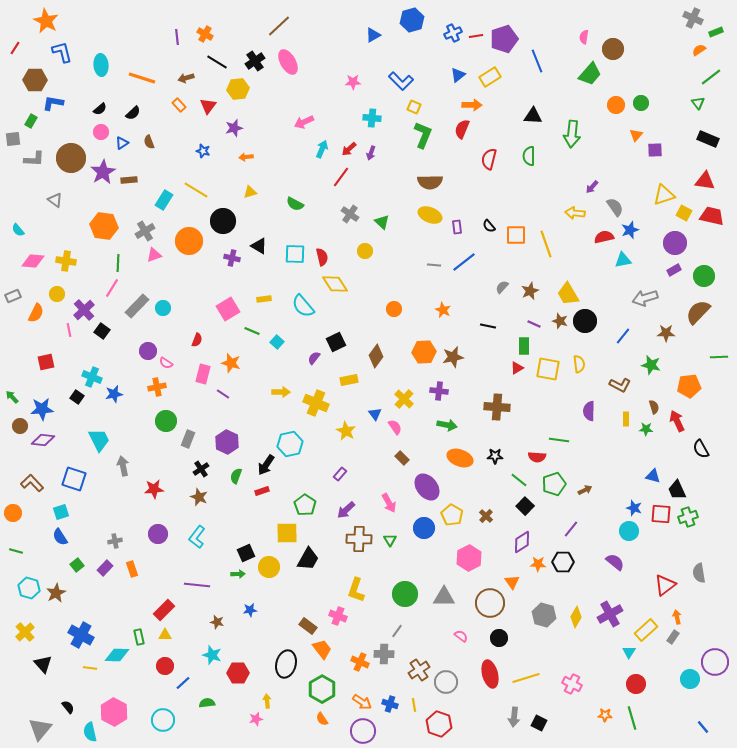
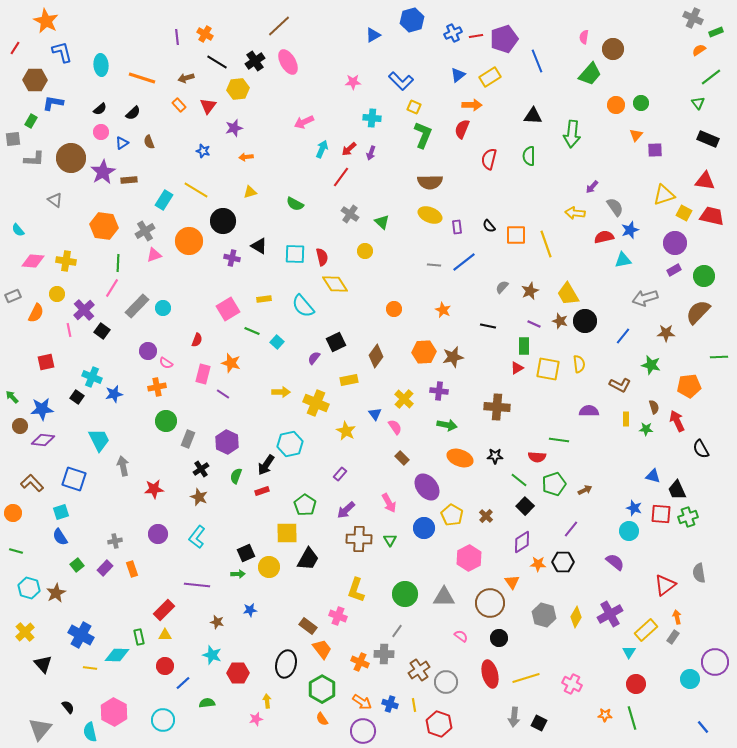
purple semicircle at (589, 411): rotated 90 degrees clockwise
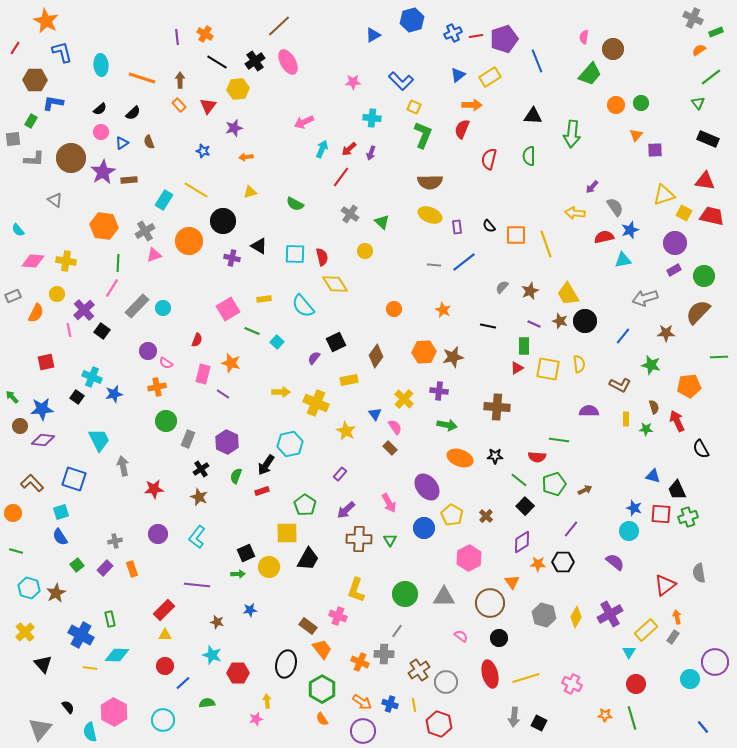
brown arrow at (186, 78): moved 6 px left, 2 px down; rotated 105 degrees clockwise
brown rectangle at (402, 458): moved 12 px left, 10 px up
green rectangle at (139, 637): moved 29 px left, 18 px up
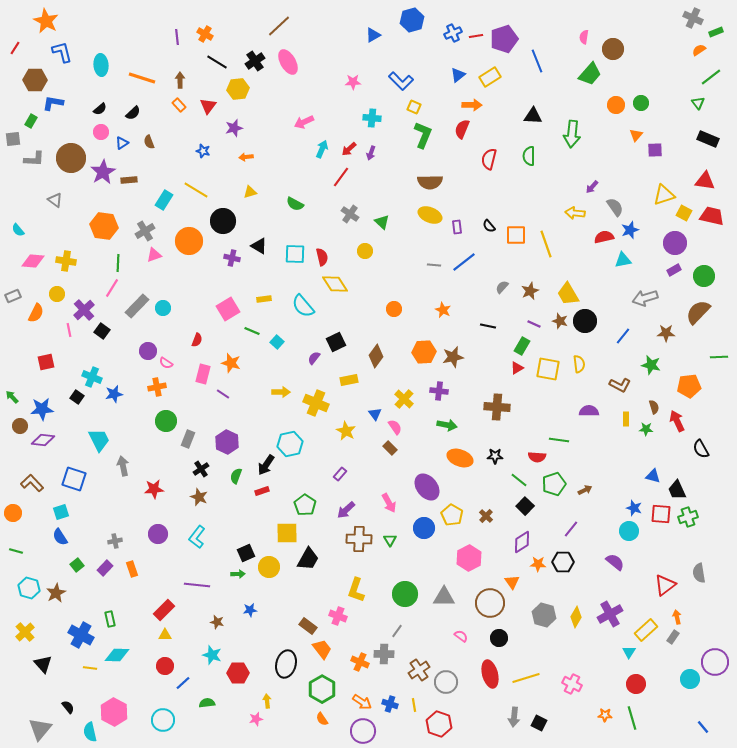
green rectangle at (524, 346): moved 2 px left; rotated 30 degrees clockwise
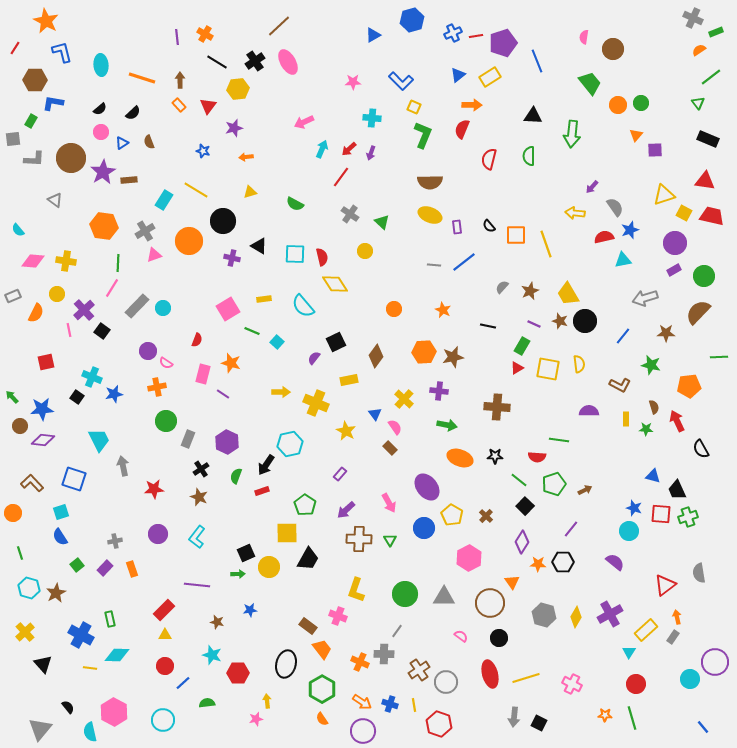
purple pentagon at (504, 39): moved 1 px left, 4 px down
green trapezoid at (590, 74): moved 9 px down; rotated 80 degrees counterclockwise
orange circle at (616, 105): moved 2 px right
purple diamond at (522, 542): rotated 25 degrees counterclockwise
green line at (16, 551): moved 4 px right, 2 px down; rotated 56 degrees clockwise
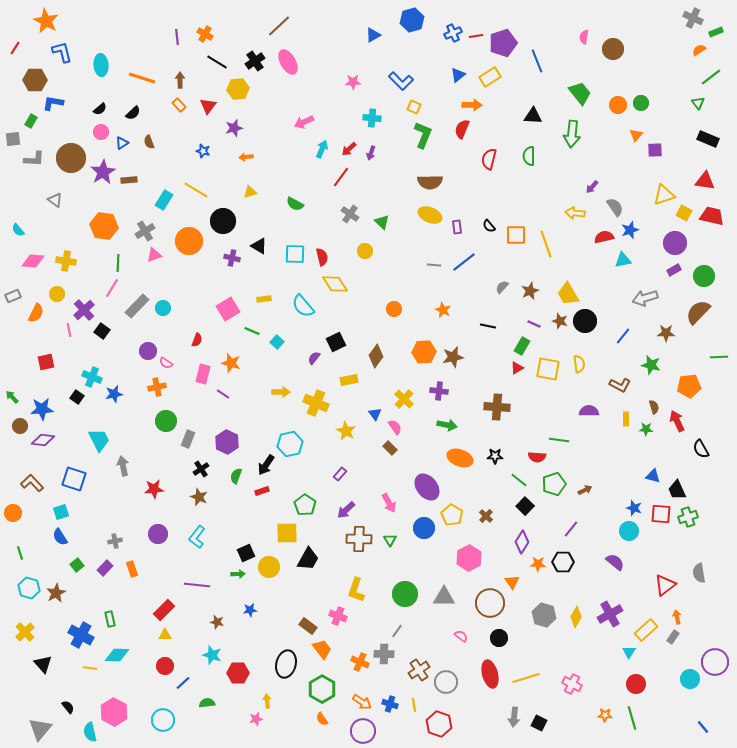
green trapezoid at (590, 83): moved 10 px left, 10 px down
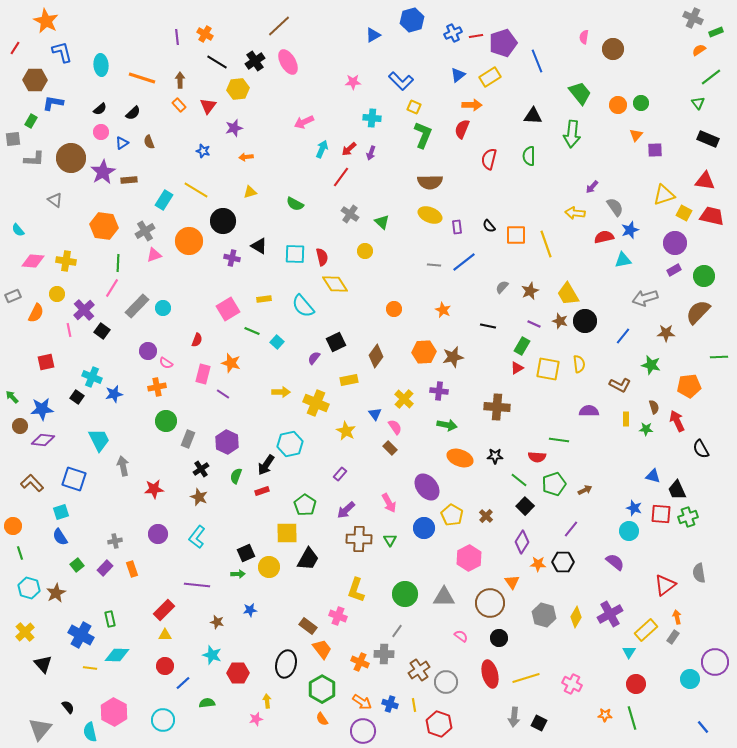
orange circle at (13, 513): moved 13 px down
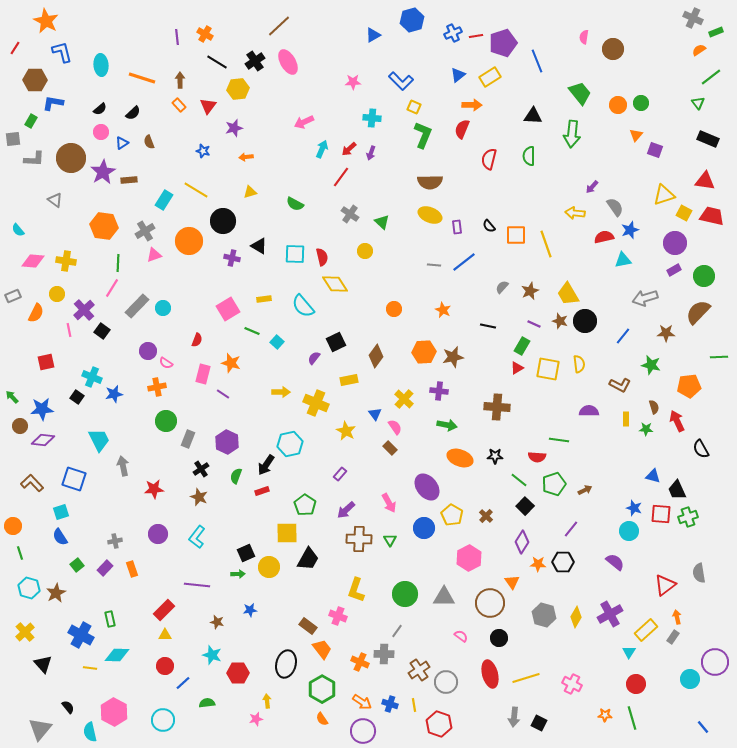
purple square at (655, 150): rotated 21 degrees clockwise
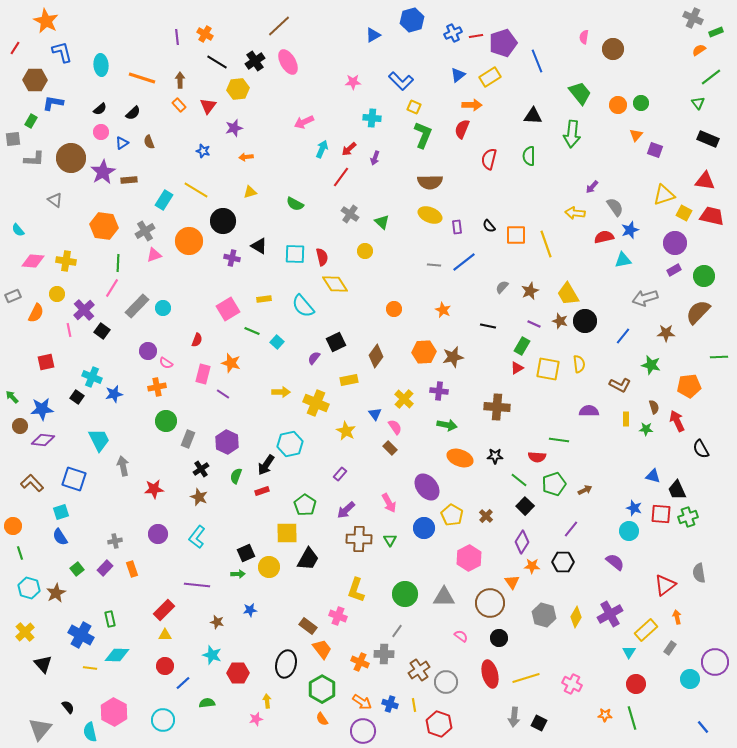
purple arrow at (371, 153): moved 4 px right, 5 px down
orange star at (538, 564): moved 6 px left, 2 px down
green square at (77, 565): moved 4 px down
gray rectangle at (673, 637): moved 3 px left, 11 px down
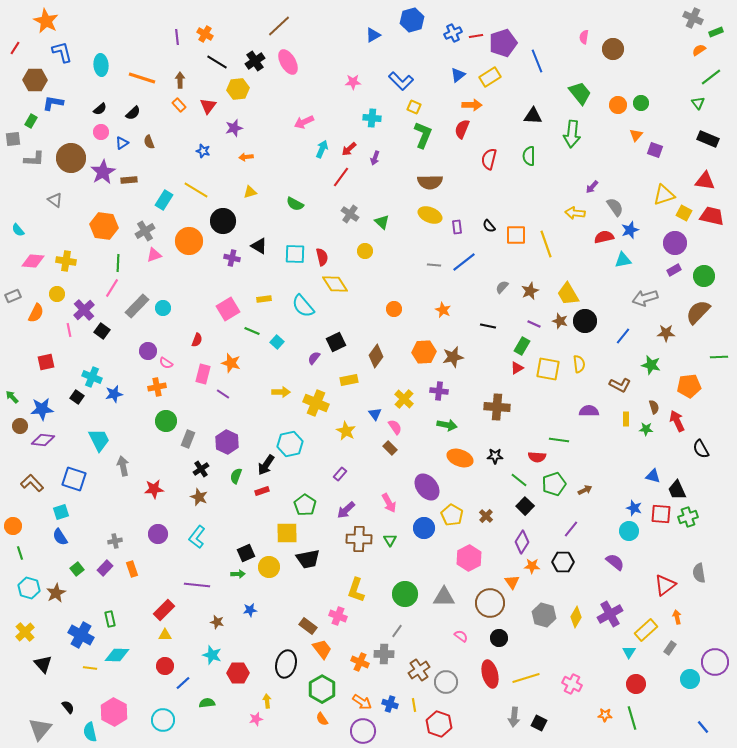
black trapezoid at (308, 559): rotated 50 degrees clockwise
